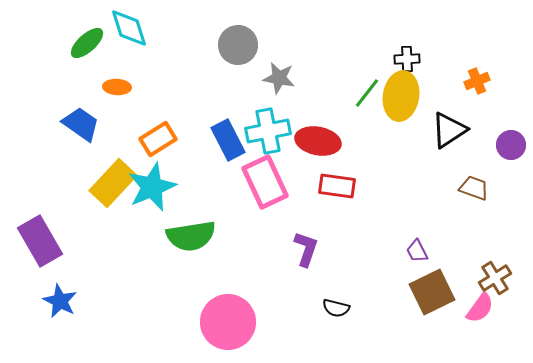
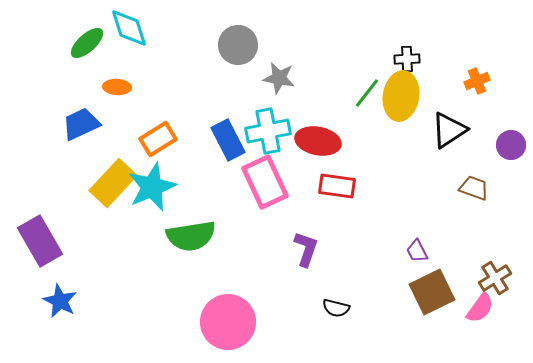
blue trapezoid: rotated 60 degrees counterclockwise
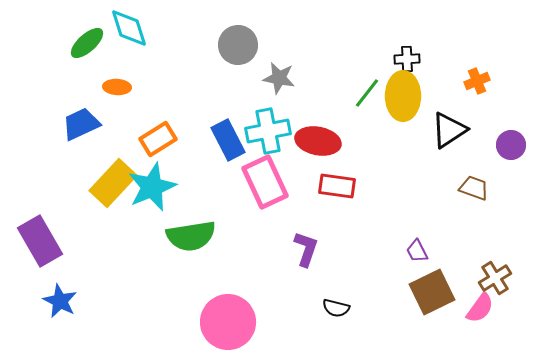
yellow ellipse: moved 2 px right; rotated 9 degrees counterclockwise
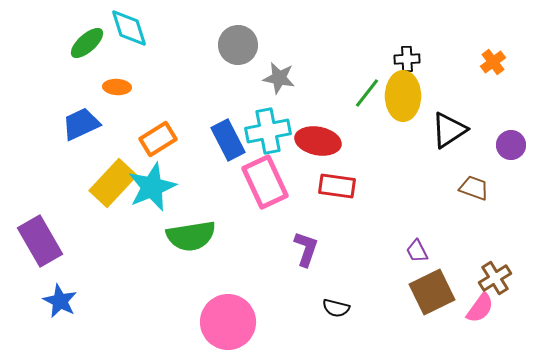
orange cross: moved 16 px right, 19 px up; rotated 15 degrees counterclockwise
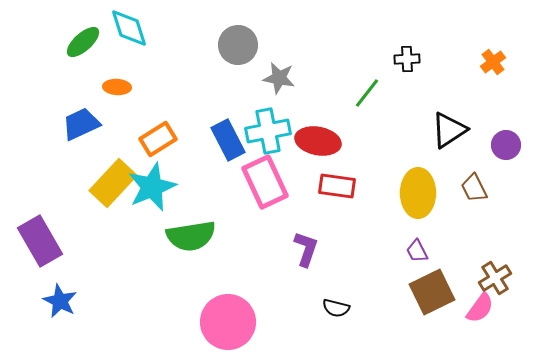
green ellipse: moved 4 px left, 1 px up
yellow ellipse: moved 15 px right, 97 px down
purple circle: moved 5 px left
brown trapezoid: rotated 136 degrees counterclockwise
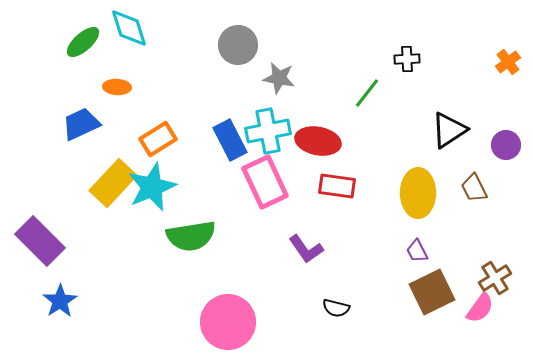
orange cross: moved 15 px right
blue rectangle: moved 2 px right
purple rectangle: rotated 15 degrees counterclockwise
purple L-shape: rotated 126 degrees clockwise
blue star: rotated 12 degrees clockwise
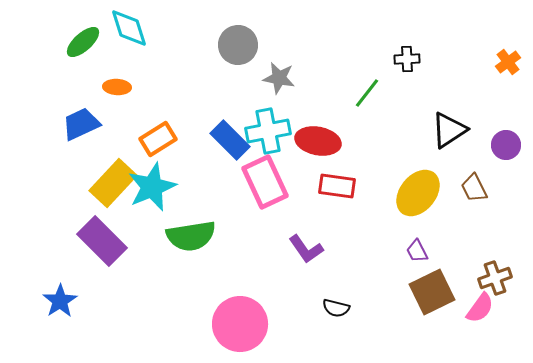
blue rectangle: rotated 18 degrees counterclockwise
yellow ellipse: rotated 39 degrees clockwise
purple rectangle: moved 62 px right
brown cross: rotated 12 degrees clockwise
pink circle: moved 12 px right, 2 px down
